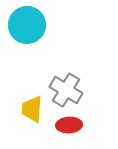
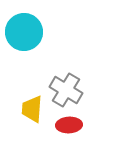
cyan circle: moved 3 px left, 7 px down
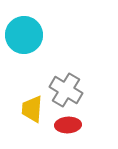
cyan circle: moved 3 px down
red ellipse: moved 1 px left
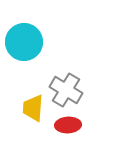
cyan circle: moved 7 px down
yellow trapezoid: moved 1 px right, 1 px up
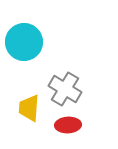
gray cross: moved 1 px left, 1 px up
yellow trapezoid: moved 4 px left
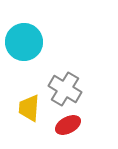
red ellipse: rotated 25 degrees counterclockwise
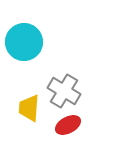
gray cross: moved 1 px left, 2 px down
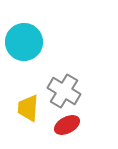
yellow trapezoid: moved 1 px left
red ellipse: moved 1 px left
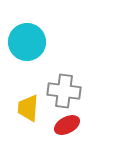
cyan circle: moved 3 px right
gray cross: rotated 24 degrees counterclockwise
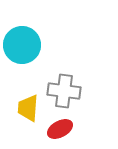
cyan circle: moved 5 px left, 3 px down
red ellipse: moved 7 px left, 4 px down
